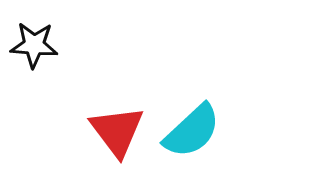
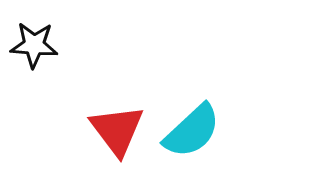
red triangle: moved 1 px up
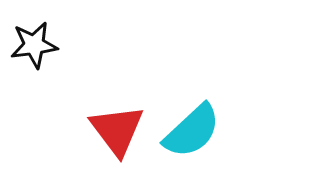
black star: rotated 12 degrees counterclockwise
